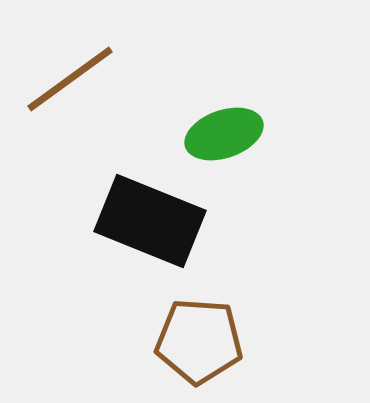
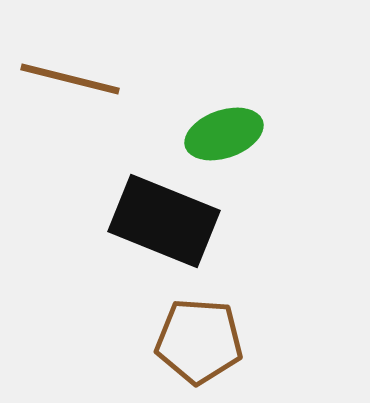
brown line: rotated 50 degrees clockwise
black rectangle: moved 14 px right
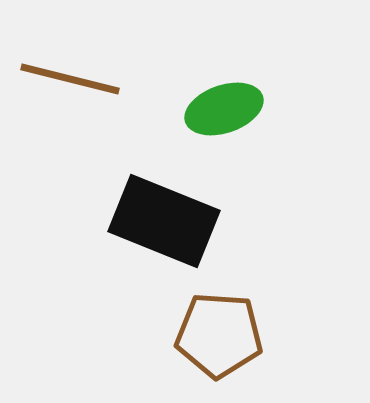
green ellipse: moved 25 px up
brown pentagon: moved 20 px right, 6 px up
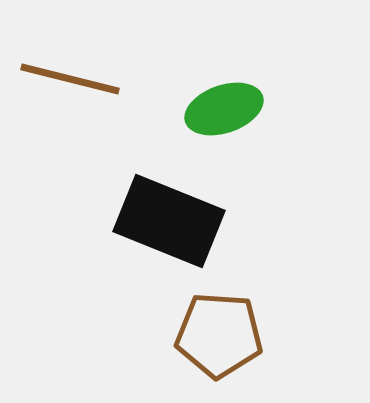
black rectangle: moved 5 px right
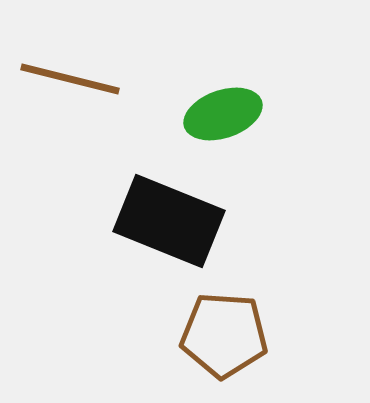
green ellipse: moved 1 px left, 5 px down
brown pentagon: moved 5 px right
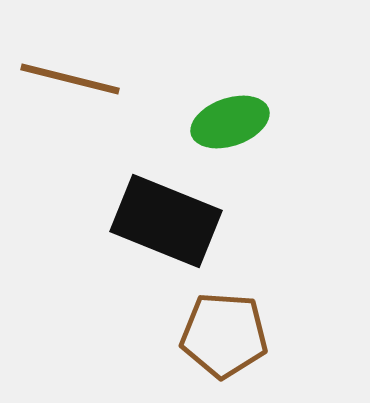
green ellipse: moved 7 px right, 8 px down
black rectangle: moved 3 px left
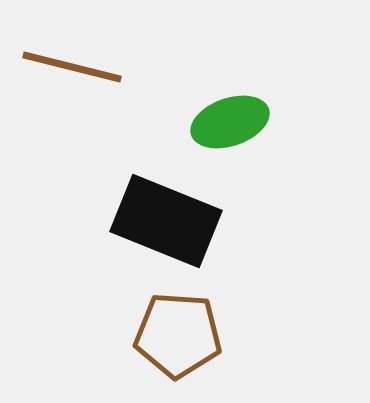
brown line: moved 2 px right, 12 px up
brown pentagon: moved 46 px left
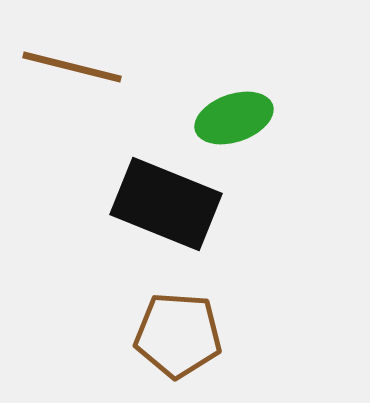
green ellipse: moved 4 px right, 4 px up
black rectangle: moved 17 px up
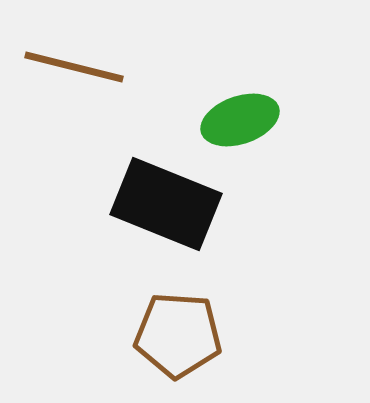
brown line: moved 2 px right
green ellipse: moved 6 px right, 2 px down
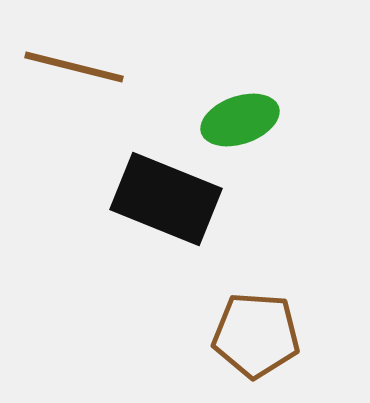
black rectangle: moved 5 px up
brown pentagon: moved 78 px right
